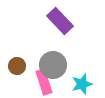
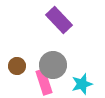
purple rectangle: moved 1 px left, 1 px up
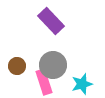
purple rectangle: moved 8 px left, 1 px down
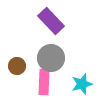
gray circle: moved 2 px left, 7 px up
pink rectangle: rotated 20 degrees clockwise
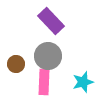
gray circle: moved 3 px left, 2 px up
brown circle: moved 1 px left, 2 px up
cyan star: moved 1 px right, 2 px up
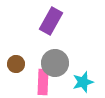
purple rectangle: rotated 72 degrees clockwise
gray circle: moved 7 px right, 7 px down
pink rectangle: moved 1 px left
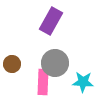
brown circle: moved 4 px left
cyan star: rotated 20 degrees clockwise
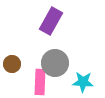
pink rectangle: moved 3 px left
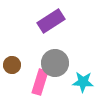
purple rectangle: rotated 28 degrees clockwise
brown circle: moved 1 px down
pink rectangle: rotated 15 degrees clockwise
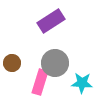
brown circle: moved 2 px up
cyan star: moved 1 px left, 1 px down
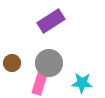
gray circle: moved 6 px left
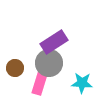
purple rectangle: moved 3 px right, 21 px down
brown circle: moved 3 px right, 5 px down
